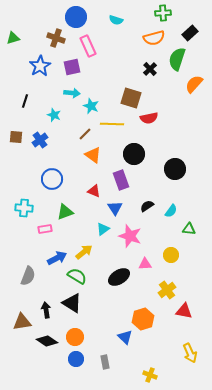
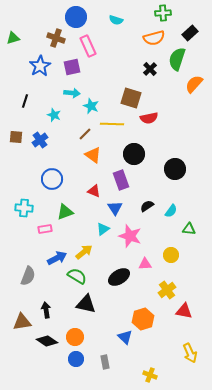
black triangle at (72, 303): moved 14 px right, 1 px down; rotated 20 degrees counterclockwise
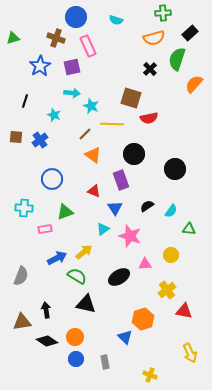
gray semicircle at (28, 276): moved 7 px left
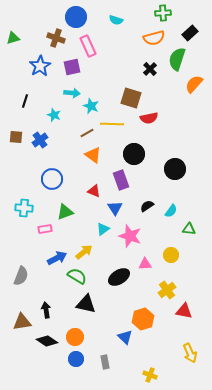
brown line at (85, 134): moved 2 px right, 1 px up; rotated 16 degrees clockwise
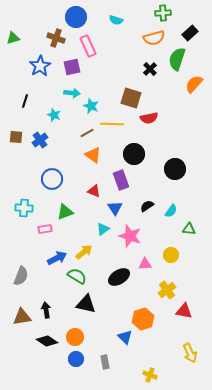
brown triangle at (22, 322): moved 5 px up
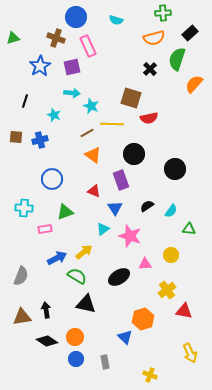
blue cross at (40, 140): rotated 21 degrees clockwise
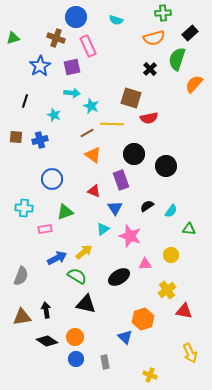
black circle at (175, 169): moved 9 px left, 3 px up
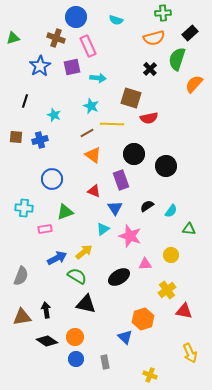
cyan arrow at (72, 93): moved 26 px right, 15 px up
